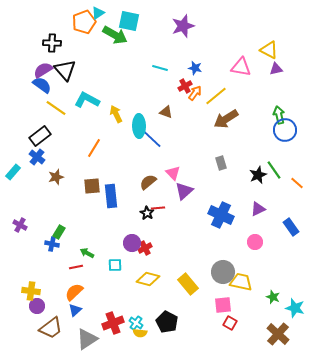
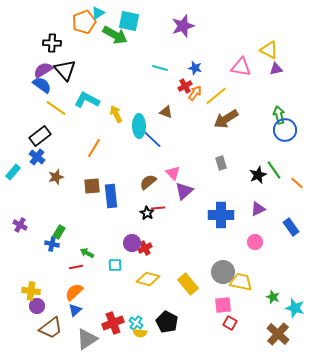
blue cross at (221, 215): rotated 25 degrees counterclockwise
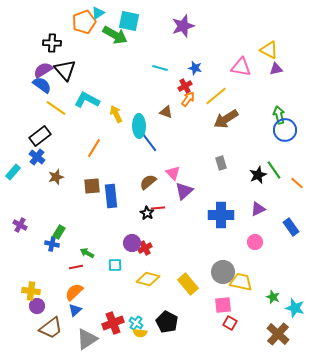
orange arrow at (195, 93): moved 7 px left, 6 px down
blue line at (152, 139): moved 3 px left, 3 px down; rotated 10 degrees clockwise
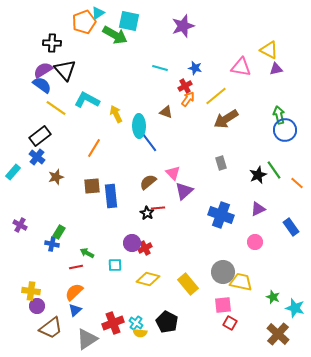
blue cross at (221, 215): rotated 20 degrees clockwise
